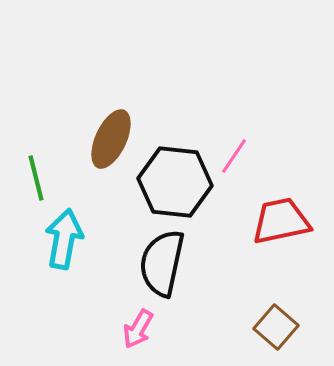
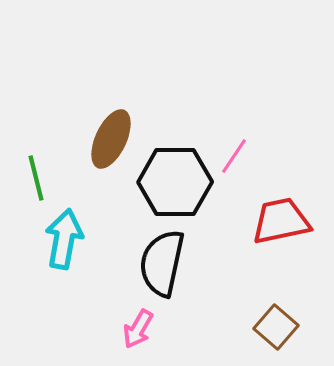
black hexagon: rotated 6 degrees counterclockwise
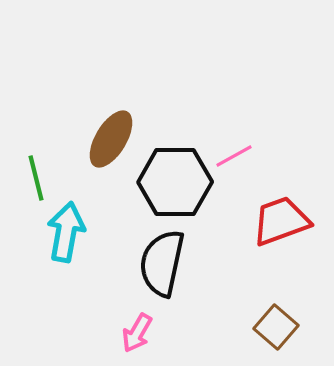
brown ellipse: rotated 6 degrees clockwise
pink line: rotated 27 degrees clockwise
red trapezoid: rotated 8 degrees counterclockwise
cyan arrow: moved 2 px right, 7 px up
pink arrow: moved 1 px left, 4 px down
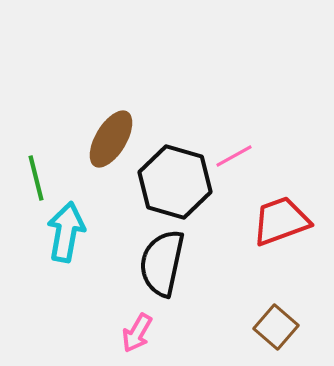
black hexagon: rotated 16 degrees clockwise
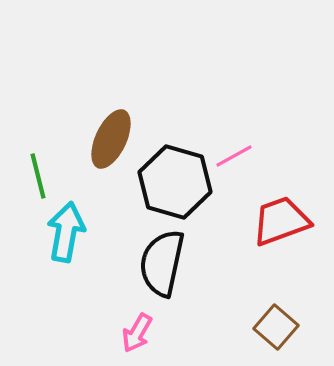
brown ellipse: rotated 6 degrees counterclockwise
green line: moved 2 px right, 2 px up
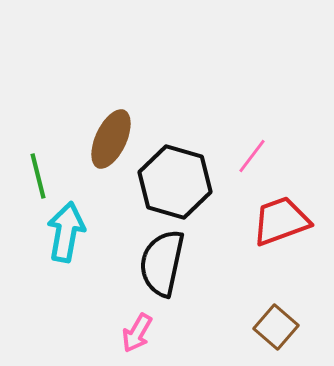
pink line: moved 18 px right; rotated 24 degrees counterclockwise
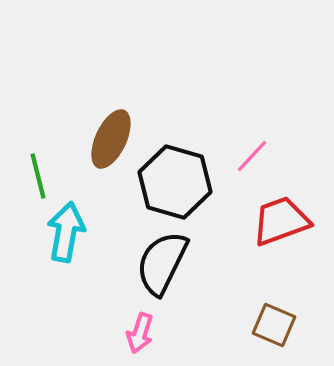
pink line: rotated 6 degrees clockwise
black semicircle: rotated 14 degrees clockwise
brown square: moved 2 px left, 2 px up; rotated 18 degrees counterclockwise
pink arrow: moved 3 px right; rotated 12 degrees counterclockwise
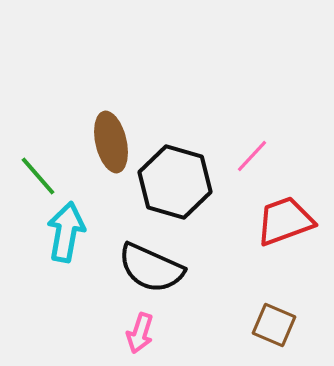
brown ellipse: moved 3 px down; rotated 38 degrees counterclockwise
green line: rotated 27 degrees counterclockwise
red trapezoid: moved 4 px right
black semicircle: moved 11 px left, 5 px down; rotated 92 degrees counterclockwise
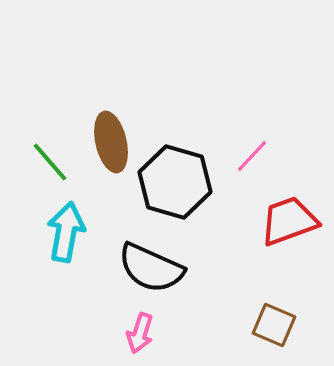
green line: moved 12 px right, 14 px up
red trapezoid: moved 4 px right
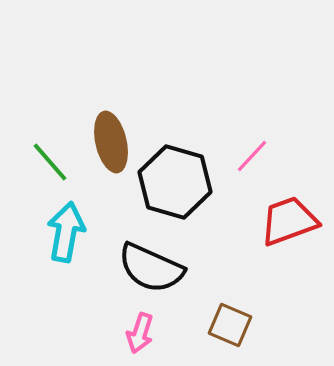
brown square: moved 44 px left
